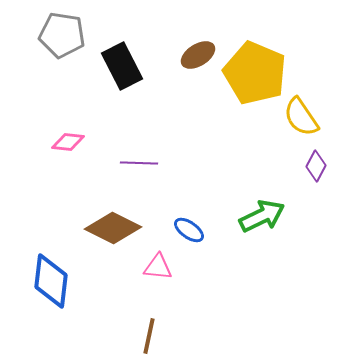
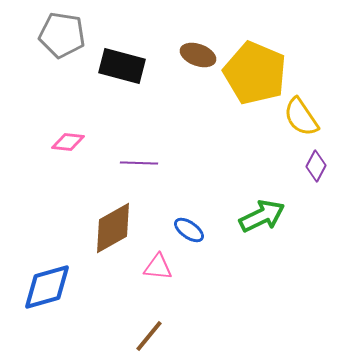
brown ellipse: rotated 52 degrees clockwise
black rectangle: rotated 48 degrees counterclockwise
brown diamond: rotated 56 degrees counterclockwise
blue diamond: moved 4 px left, 6 px down; rotated 68 degrees clockwise
brown line: rotated 27 degrees clockwise
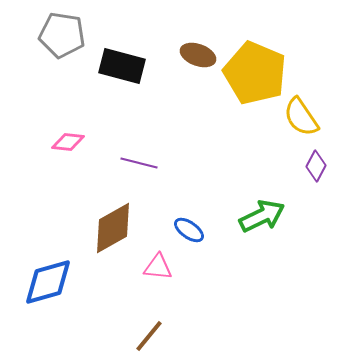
purple line: rotated 12 degrees clockwise
blue diamond: moved 1 px right, 5 px up
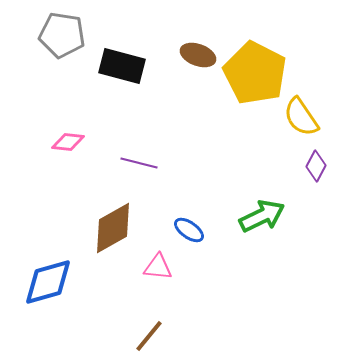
yellow pentagon: rotated 4 degrees clockwise
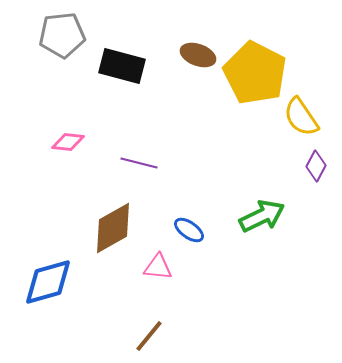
gray pentagon: rotated 15 degrees counterclockwise
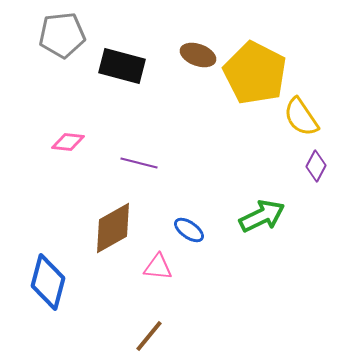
blue diamond: rotated 60 degrees counterclockwise
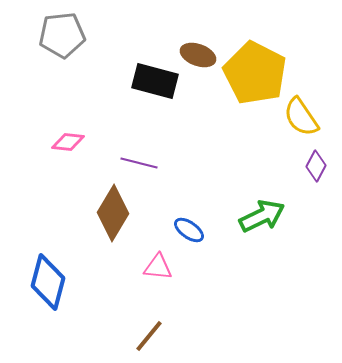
black rectangle: moved 33 px right, 15 px down
brown diamond: moved 15 px up; rotated 30 degrees counterclockwise
